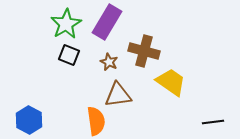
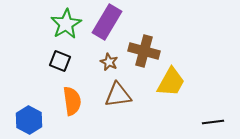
black square: moved 9 px left, 6 px down
yellow trapezoid: rotated 84 degrees clockwise
orange semicircle: moved 24 px left, 20 px up
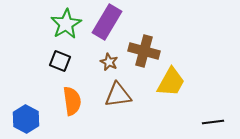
blue hexagon: moved 3 px left, 1 px up
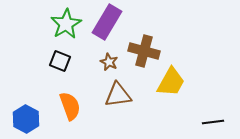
orange semicircle: moved 2 px left, 5 px down; rotated 12 degrees counterclockwise
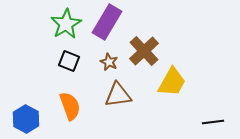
brown cross: rotated 32 degrees clockwise
black square: moved 9 px right
yellow trapezoid: moved 1 px right
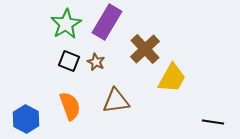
brown cross: moved 1 px right, 2 px up
brown star: moved 13 px left
yellow trapezoid: moved 4 px up
brown triangle: moved 2 px left, 6 px down
black line: rotated 15 degrees clockwise
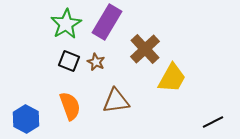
black line: rotated 35 degrees counterclockwise
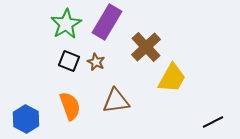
brown cross: moved 1 px right, 2 px up
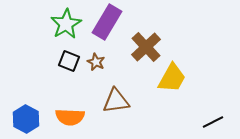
orange semicircle: moved 11 px down; rotated 112 degrees clockwise
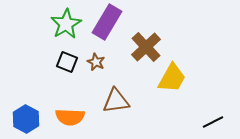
black square: moved 2 px left, 1 px down
